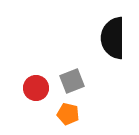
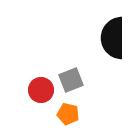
gray square: moved 1 px left, 1 px up
red circle: moved 5 px right, 2 px down
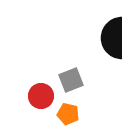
red circle: moved 6 px down
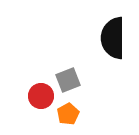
gray square: moved 3 px left
orange pentagon: rotated 30 degrees clockwise
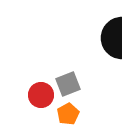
gray square: moved 4 px down
red circle: moved 1 px up
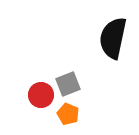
black semicircle: rotated 12 degrees clockwise
orange pentagon: rotated 20 degrees counterclockwise
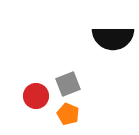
black semicircle: rotated 102 degrees counterclockwise
red circle: moved 5 px left, 1 px down
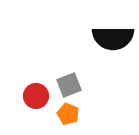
gray square: moved 1 px right, 1 px down
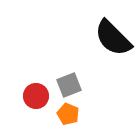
black semicircle: rotated 45 degrees clockwise
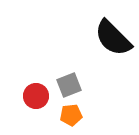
orange pentagon: moved 3 px right, 1 px down; rotated 30 degrees counterclockwise
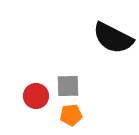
black semicircle: rotated 18 degrees counterclockwise
gray square: moved 1 px left, 1 px down; rotated 20 degrees clockwise
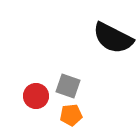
gray square: rotated 20 degrees clockwise
